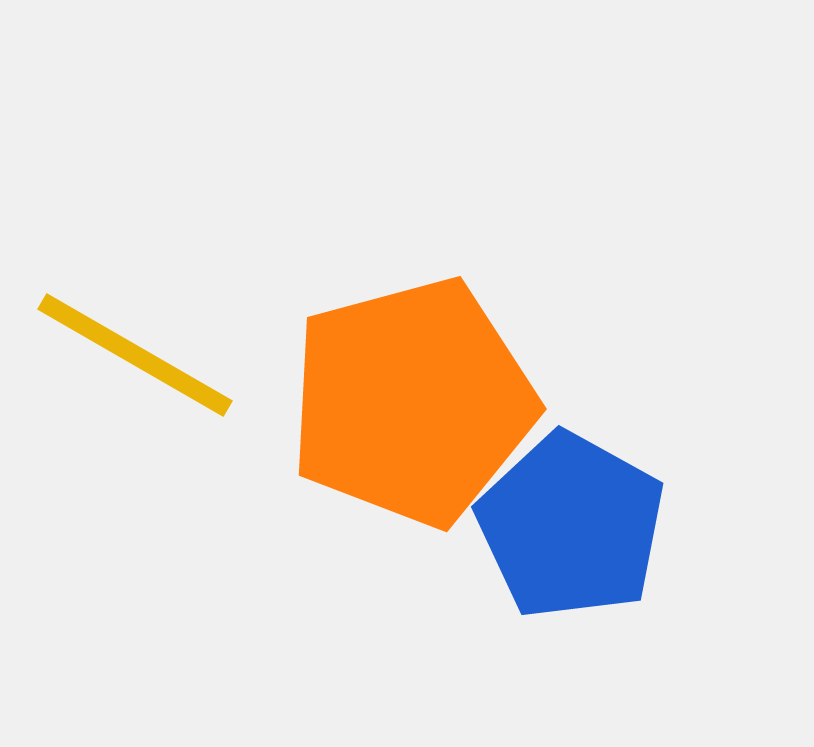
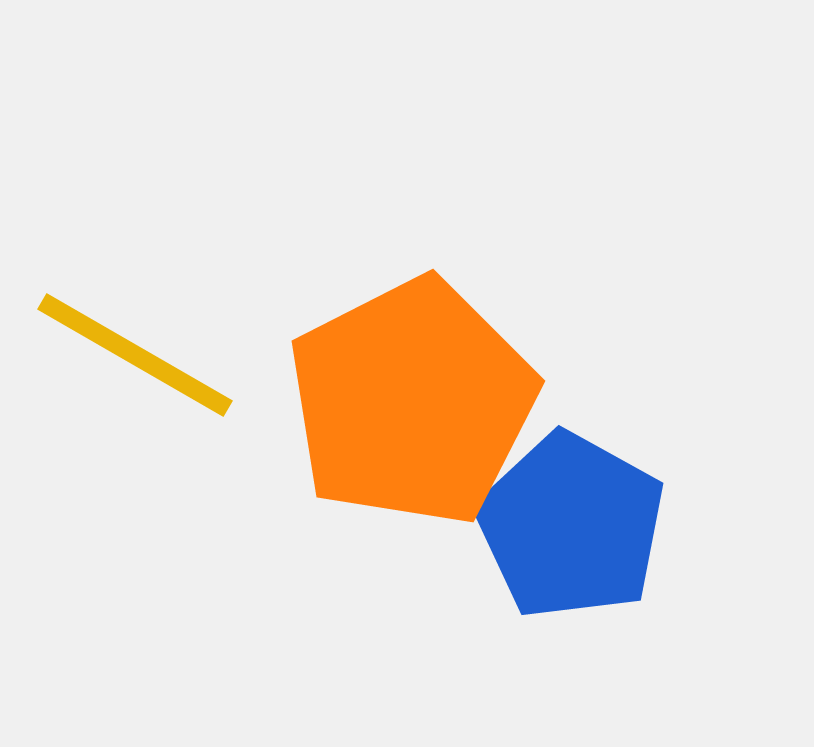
orange pentagon: rotated 12 degrees counterclockwise
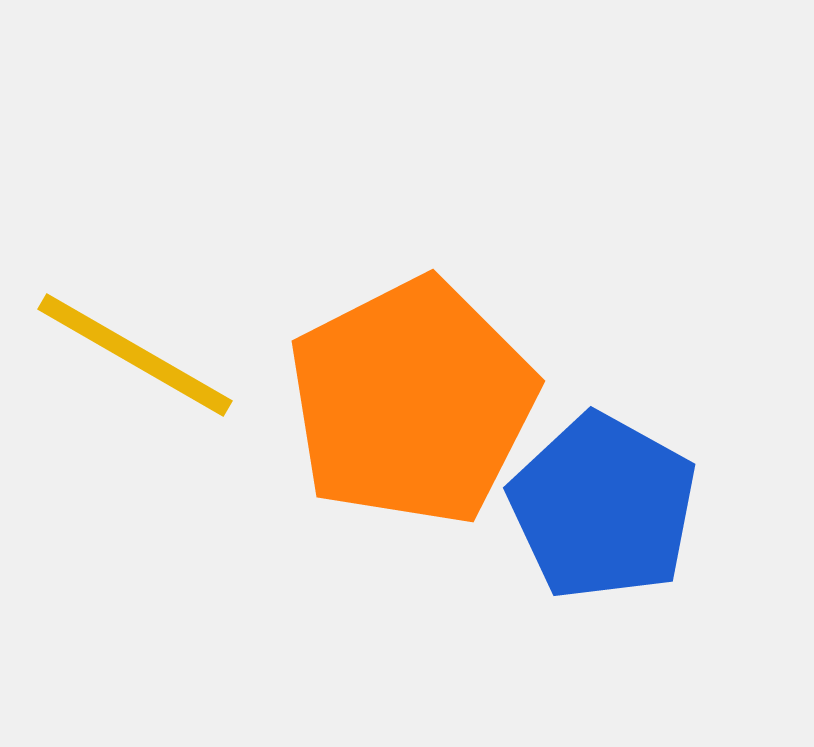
blue pentagon: moved 32 px right, 19 px up
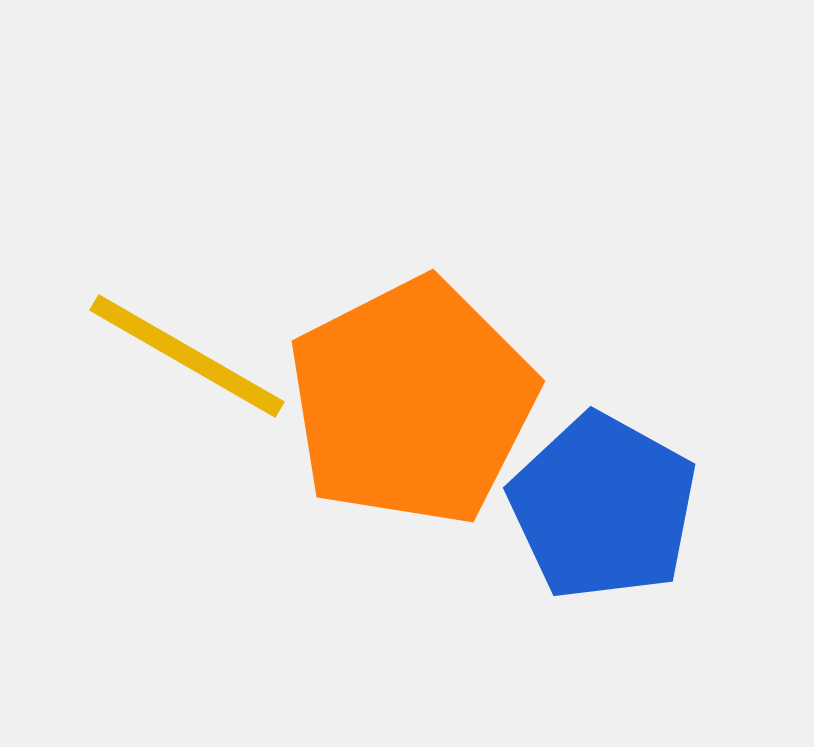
yellow line: moved 52 px right, 1 px down
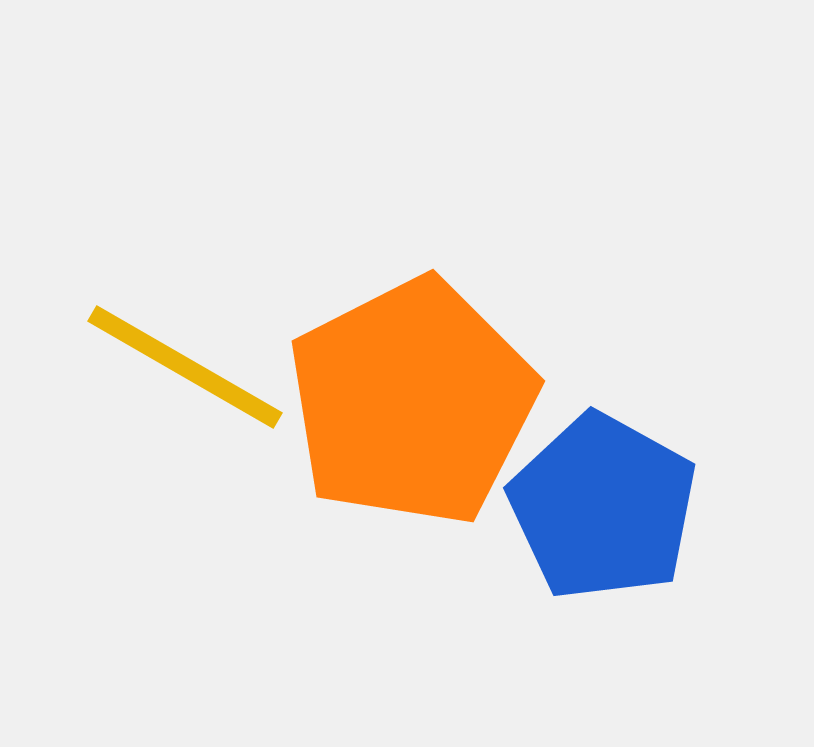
yellow line: moved 2 px left, 11 px down
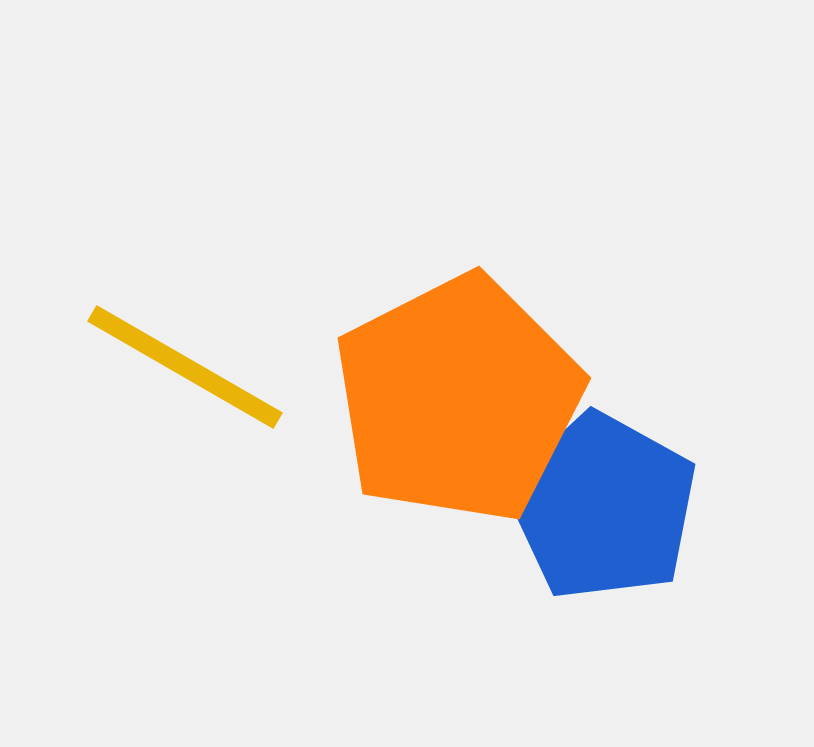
orange pentagon: moved 46 px right, 3 px up
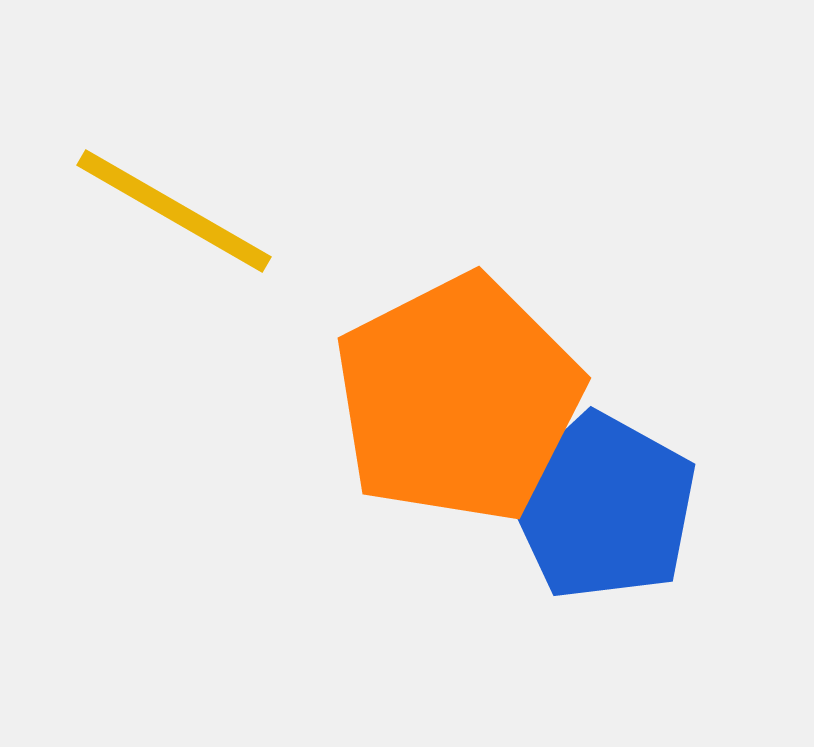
yellow line: moved 11 px left, 156 px up
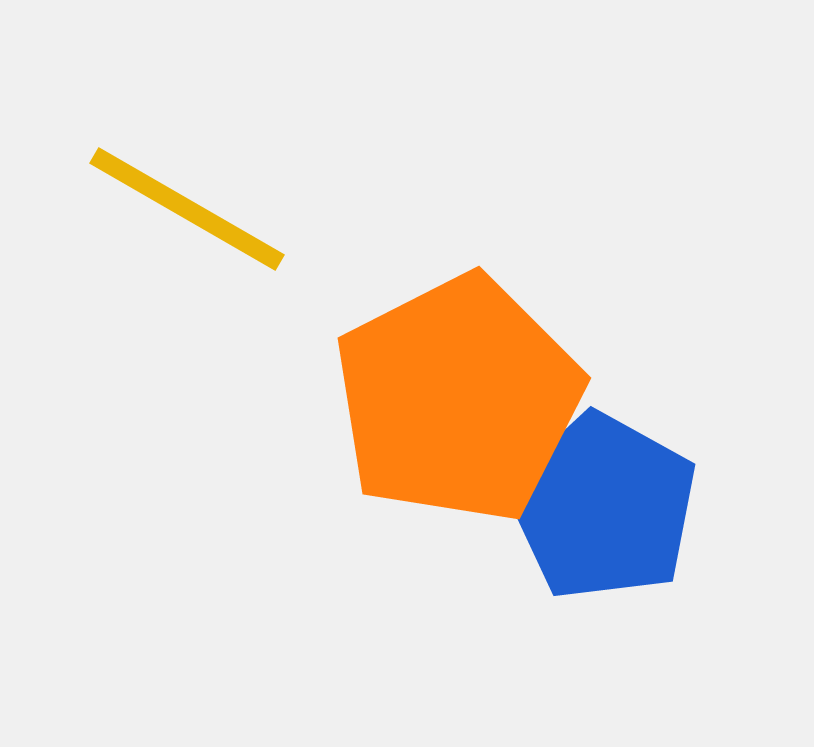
yellow line: moved 13 px right, 2 px up
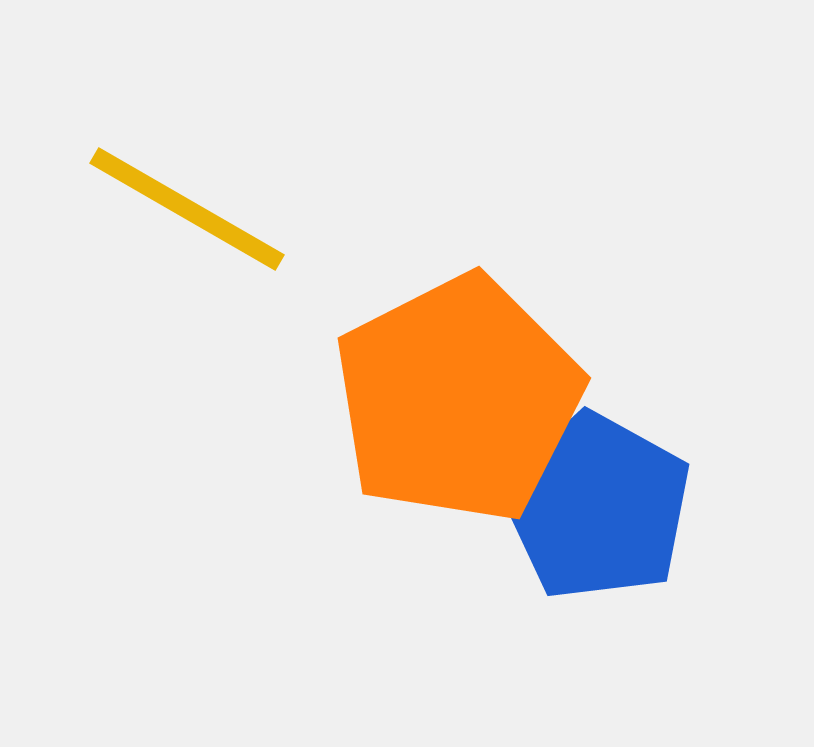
blue pentagon: moved 6 px left
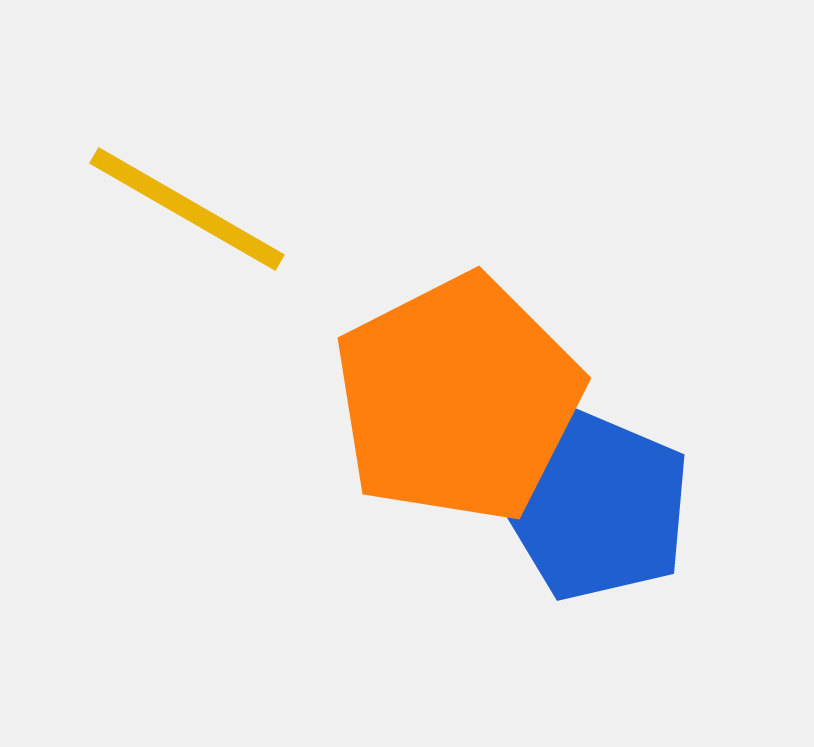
blue pentagon: rotated 6 degrees counterclockwise
